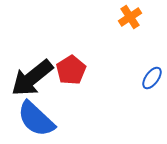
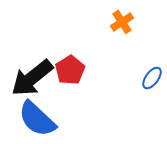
orange cross: moved 8 px left, 5 px down
red pentagon: moved 1 px left
blue semicircle: moved 1 px right
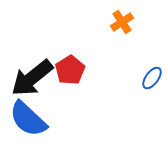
blue semicircle: moved 9 px left
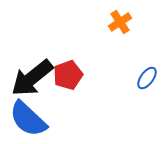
orange cross: moved 2 px left
red pentagon: moved 2 px left, 5 px down; rotated 12 degrees clockwise
blue ellipse: moved 5 px left
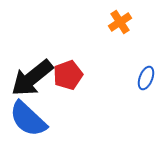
blue ellipse: moved 1 px left; rotated 15 degrees counterclockwise
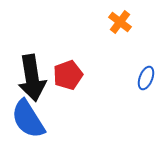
orange cross: rotated 20 degrees counterclockwise
black arrow: rotated 60 degrees counterclockwise
blue semicircle: rotated 15 degrees clockwise
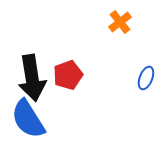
orange cross: rotated 15 degrees clockwise
